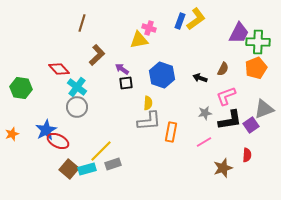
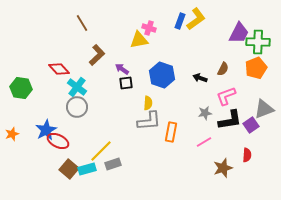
brown line: rotated 48 degrees counterclockwise
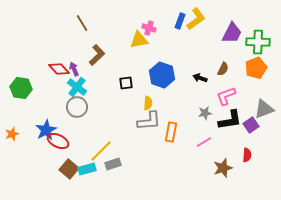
purple trapezoid: moved 7 px left
purple arrow: moved 48 px left; rotated 32 degrees clockwise
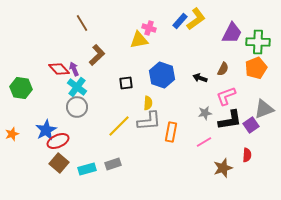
blue rectangle: rotated 21 degrees clockwise
red ellipse: rotated 50 degrees counterclockwise
yellow line: moved 18 px right, 25 px up
brown square: moved 10 px left, 6 px up
